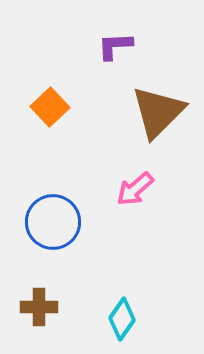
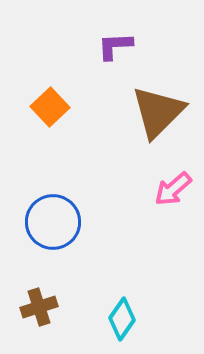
pink arrow: moved 38 px right
brown cross: rotated 18 degrees counterclockwise
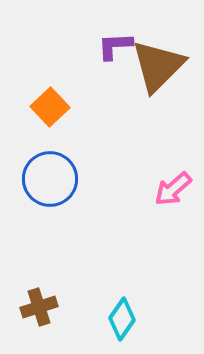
brown triangle: moved 46 px up
blue circle: moved 3 px left, 43 px up
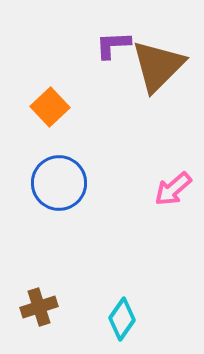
purple L-shape: moved 2 px left, 1 px up
blue circle: moved 9 px right, 4 px down
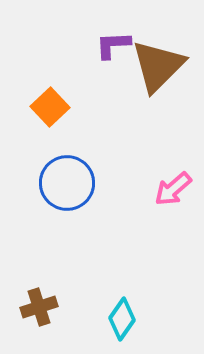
blue circle: moved 8 px right
